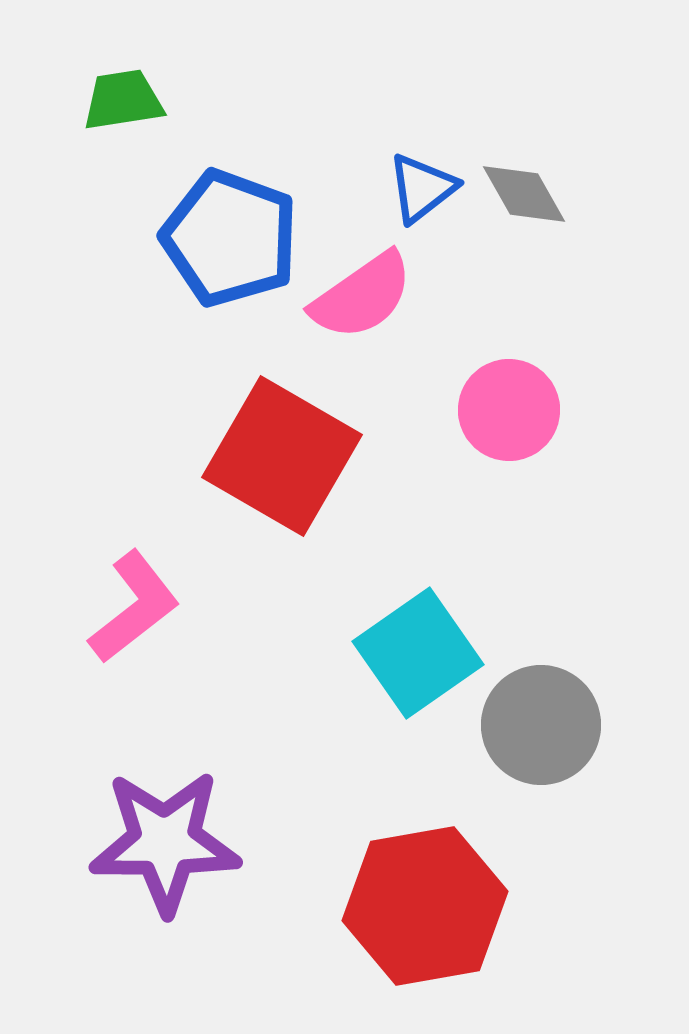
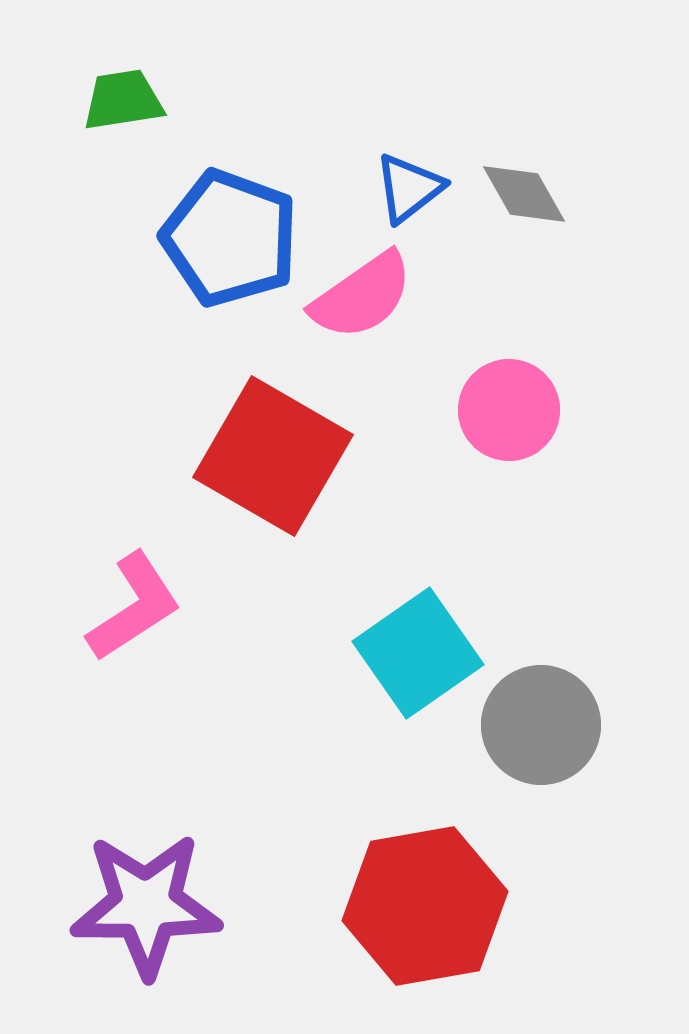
blue triangle: moved 13 px left
red square: moved 9 px left
pink L-shape: rotated 5 degrees clockwise
purple star: moved 19 px left, 63 px down
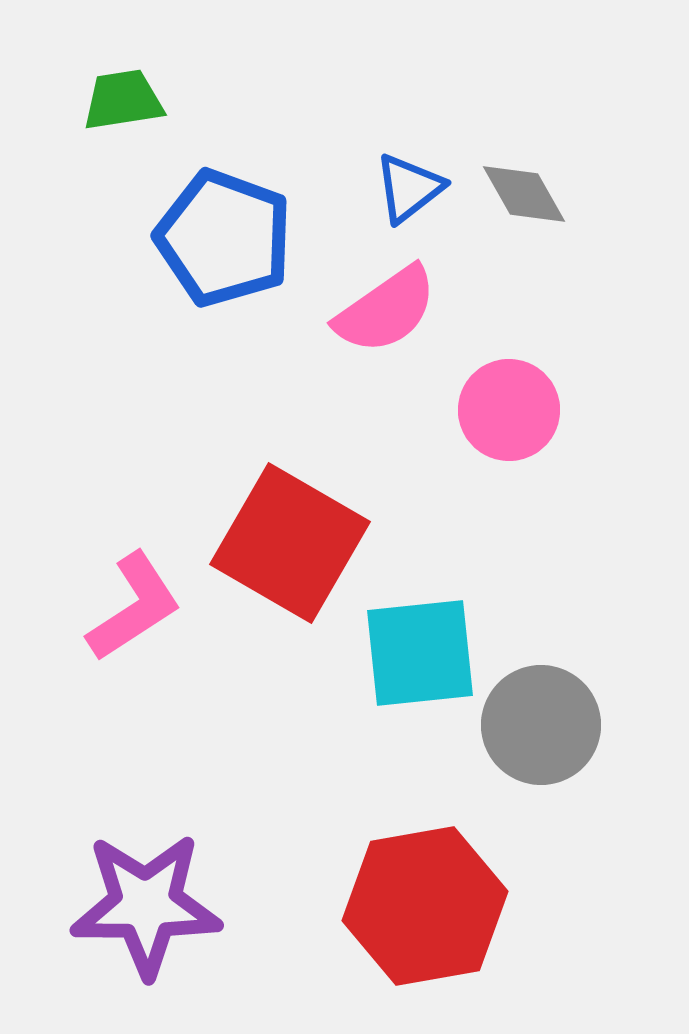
blue pentagon: moved 6 px left
pink semicircle: moved 24 px right, 14 px down
red square: moved 17 px right, 87 px down
cyan square: moved 2 px right; rotated 29 degrees clockwise
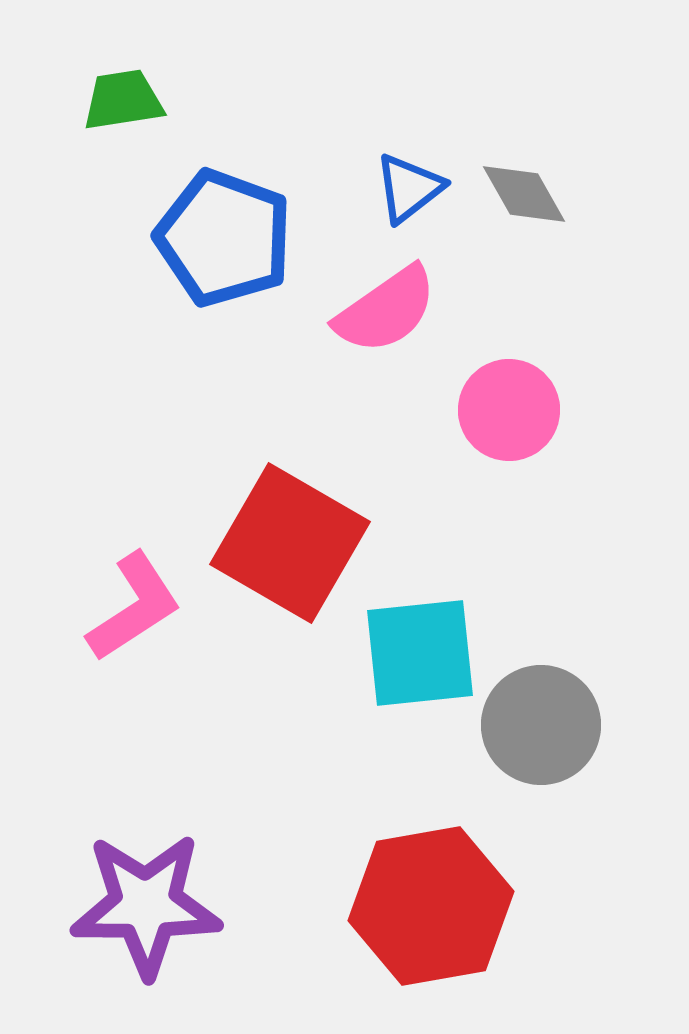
red hexagon: moved 6 px right
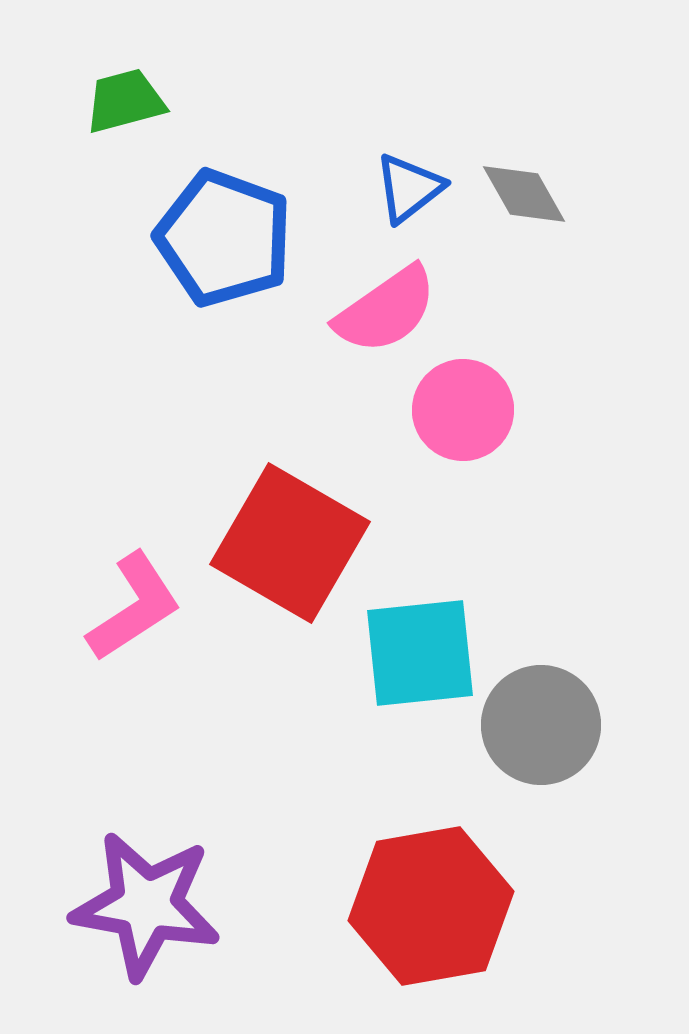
green trapezoid: moved 2 px right, 1 px down; rotated 6 degrees counterclockwise
pink circle: moved 46 px left
purple star: rotated 10 degrees clockwise
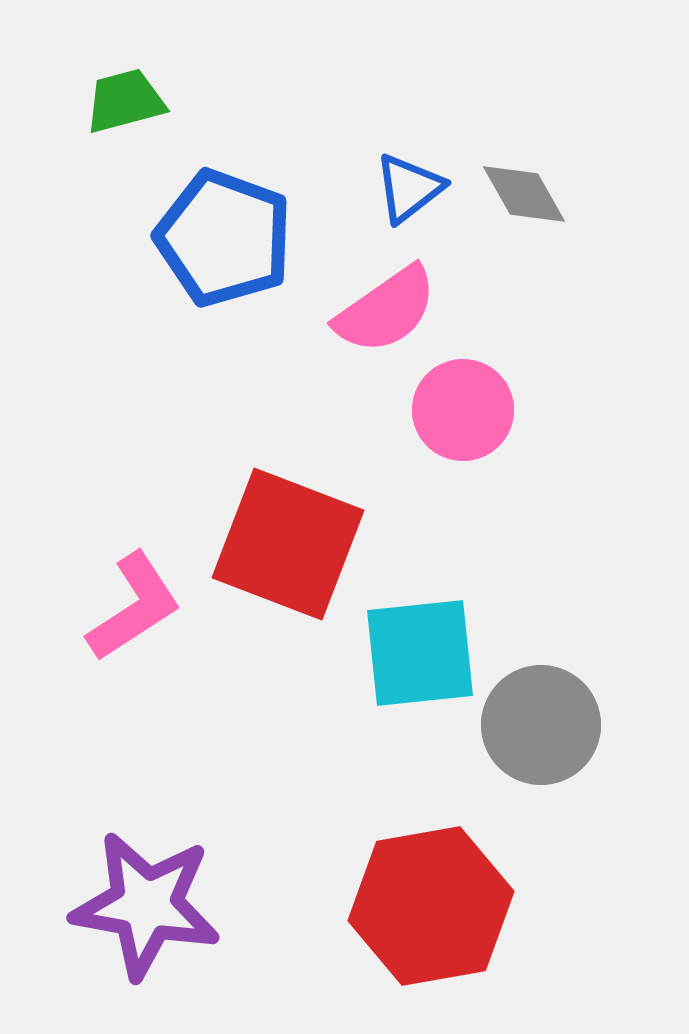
red square: moved 2 px left, 1 px down; rotated 9 degrees counterclockwise
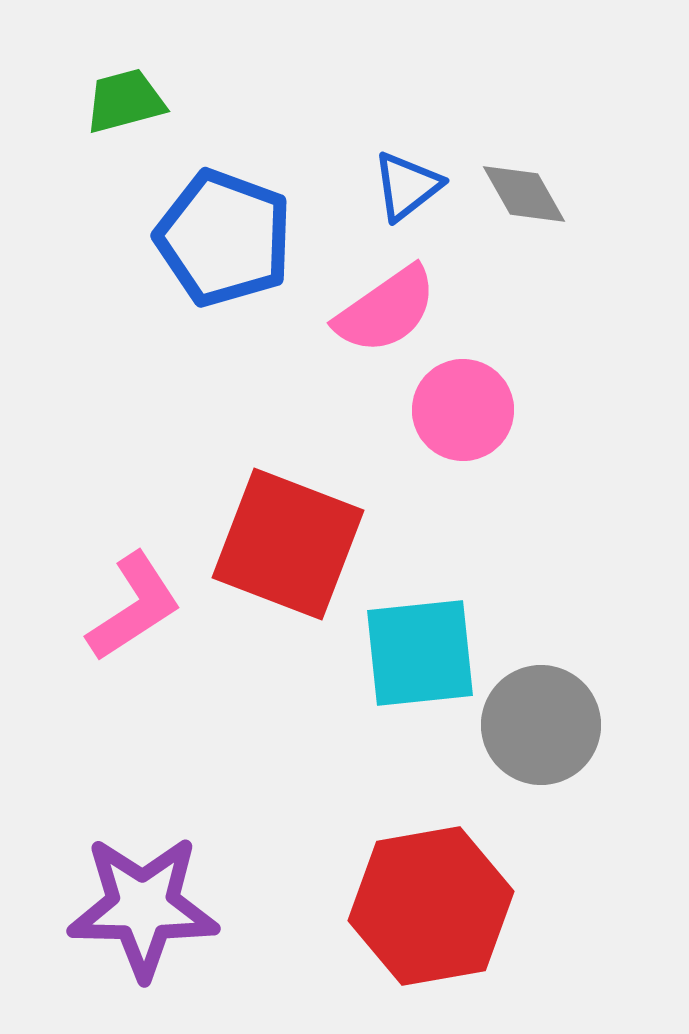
blue triangle: moved 2 px left, 2 px up
purple star: moved 3 px left, 2 px down; rotated 9 degrees counterclockwise
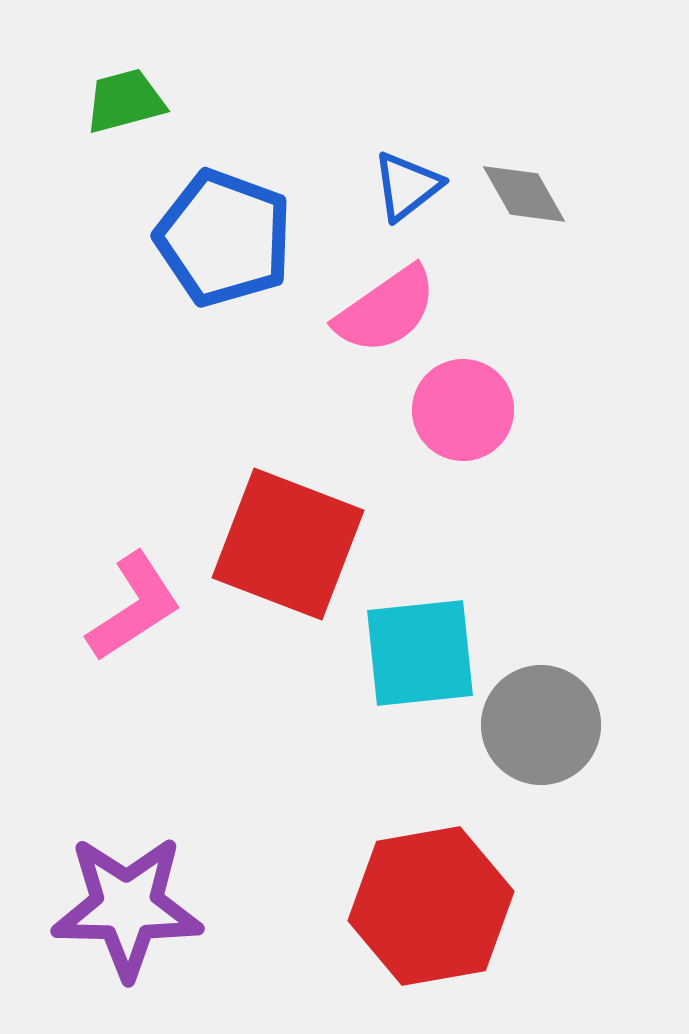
purple star: moved 16 px left
